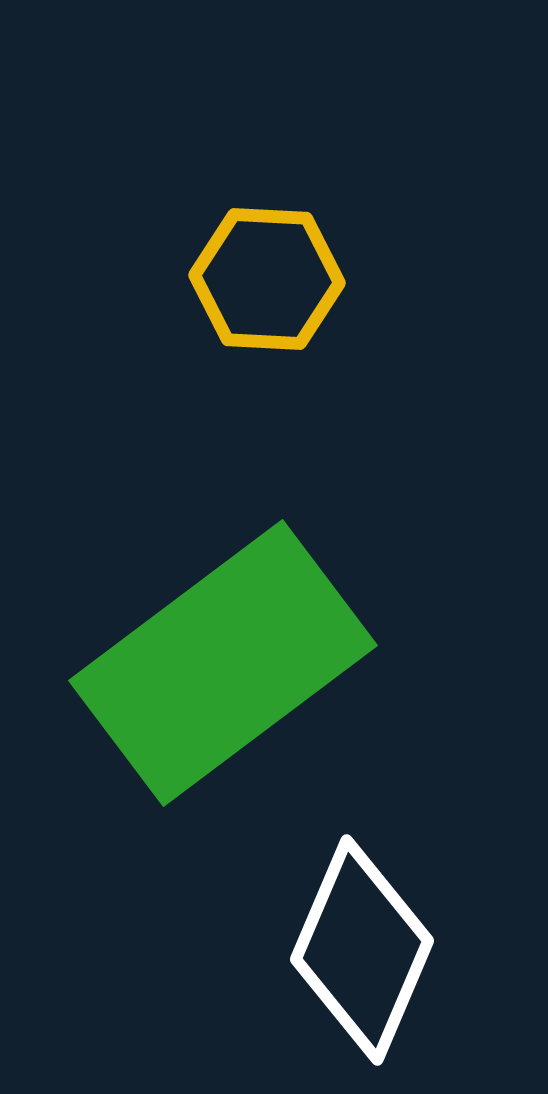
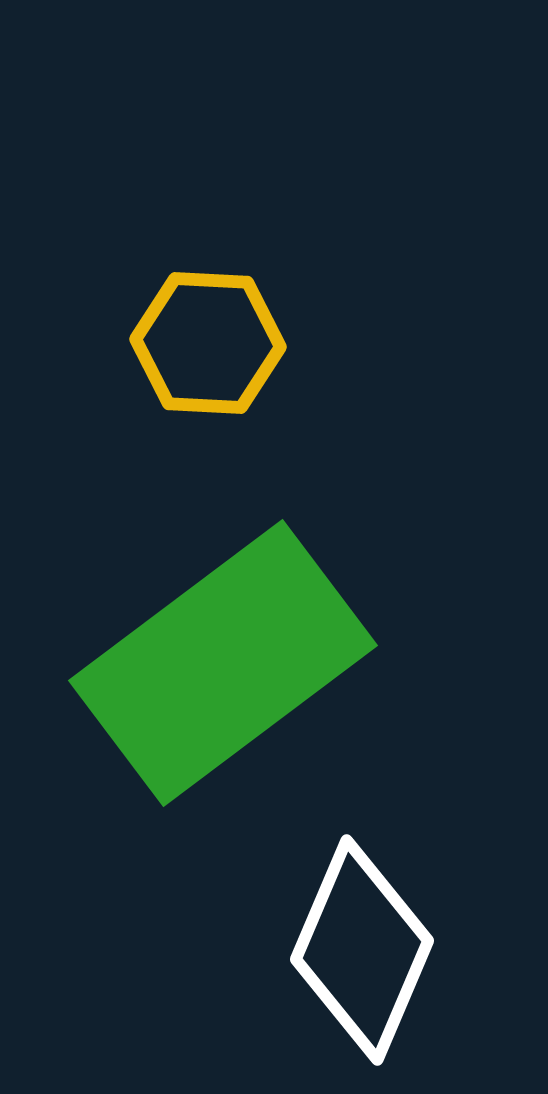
yellow hexagon: moved 59 px left, 64 px down
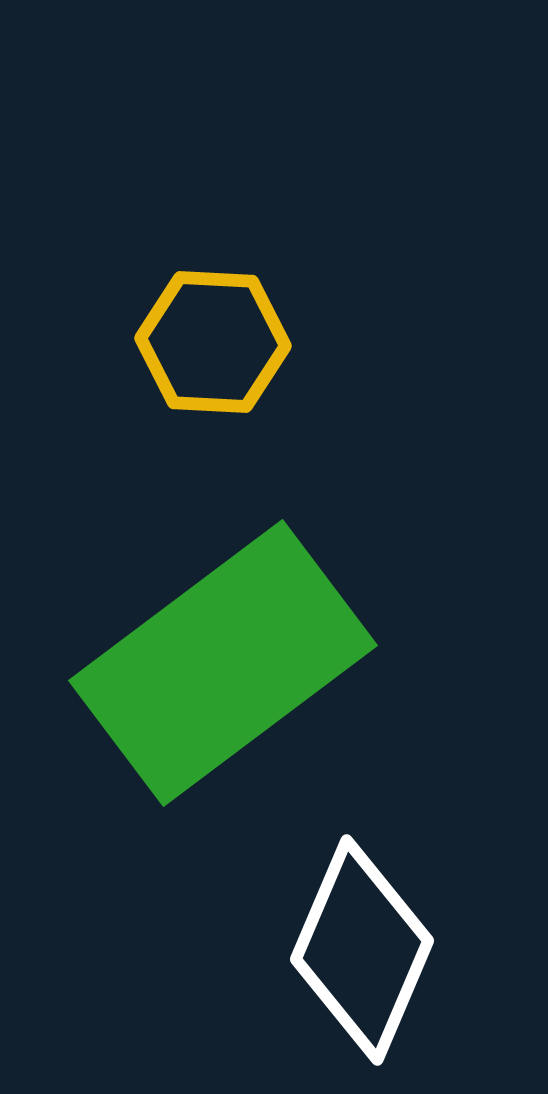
yellow hexagon: moved 5 px right, 1 px up
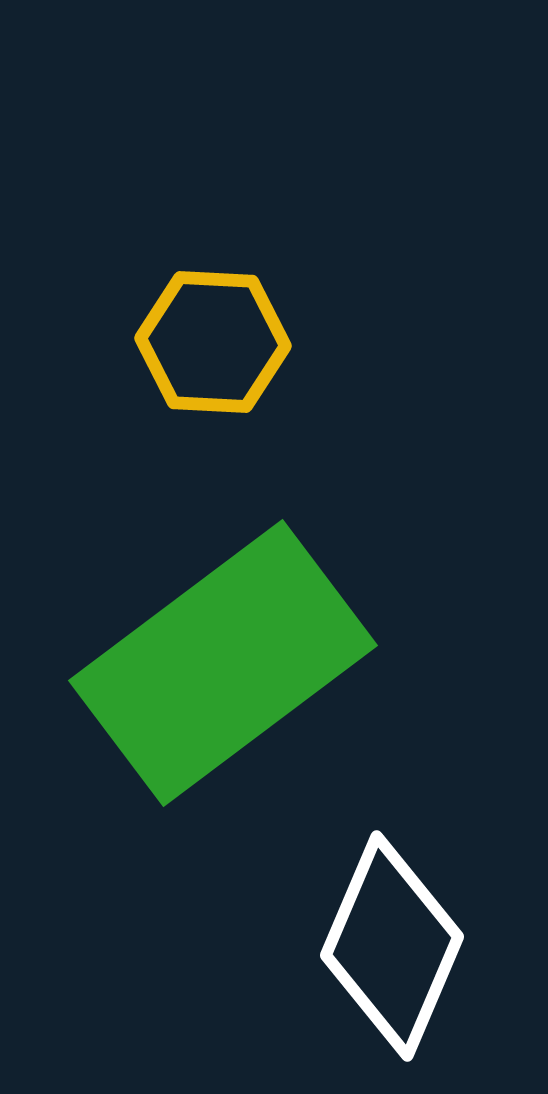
white diamond: moved 30 px right, 4 px up
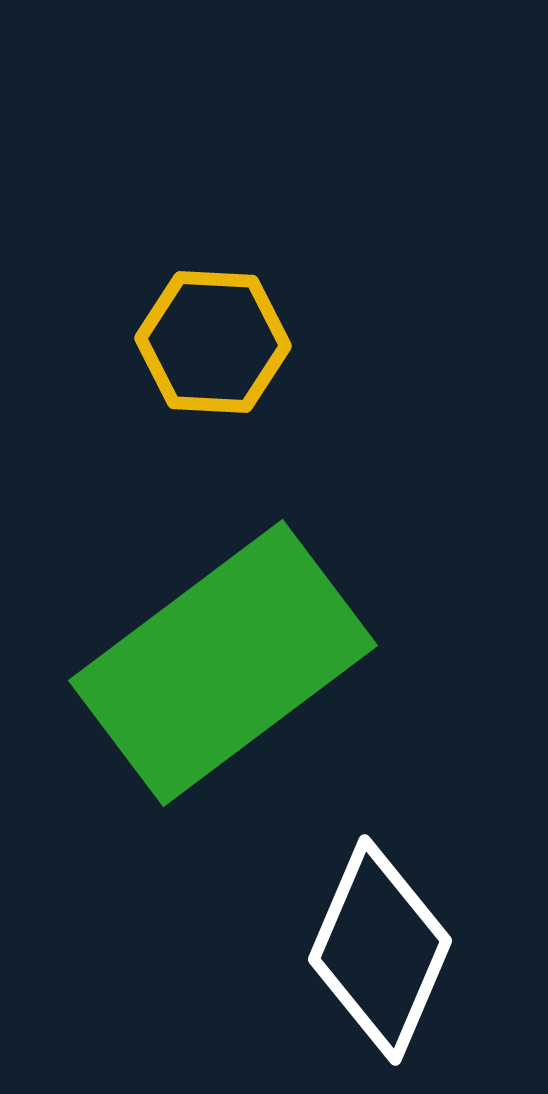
white diamond: moved 12 px left, 4 px down
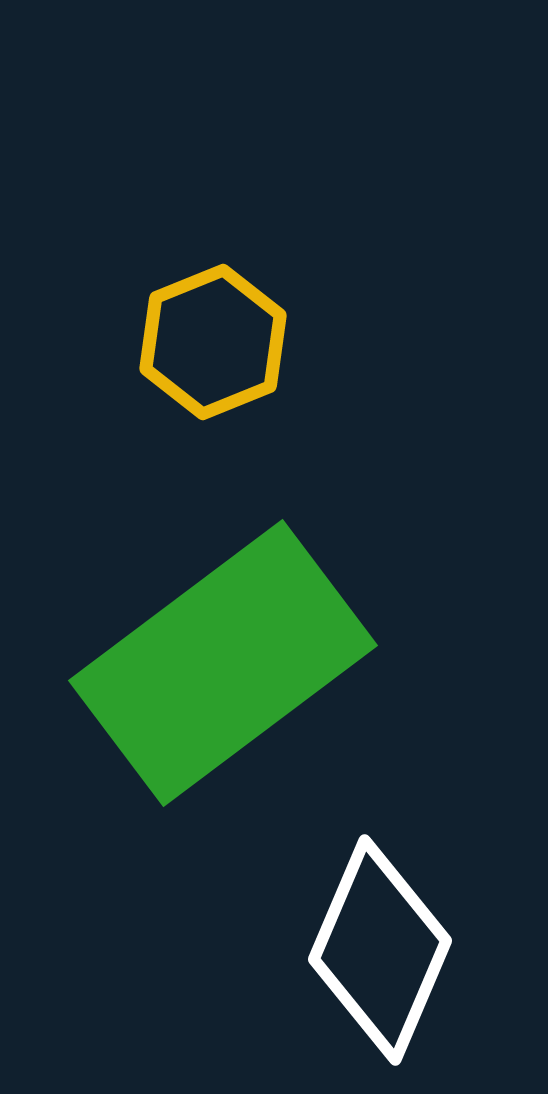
yellow hexagon: rotated 25 degrees counterclockwise
